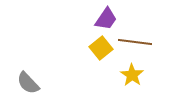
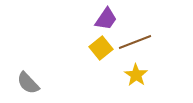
brown line: rotated 28 degrees counterclockwise
yellow star: moved 4 px right
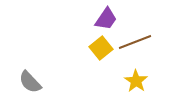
yellow star: moved 6 px down
gray semicircle: moved 2 px right, 1 px up
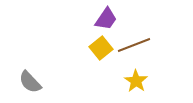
brown line: moved 1 px left, 3 px down
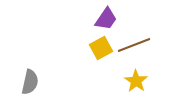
yellow square: rotated 10 degrees clockwise
gray semicircle: rotated 125 degrees counterclockwise
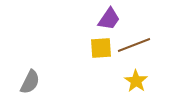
purple trapezoid: moved 3 px right
yellow square: rotated 25 degrees clockwise
gray semicircle: rotated 15 degrees clockwise
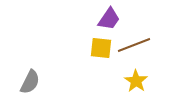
yellow square: rotated 10 degrees clockwise
